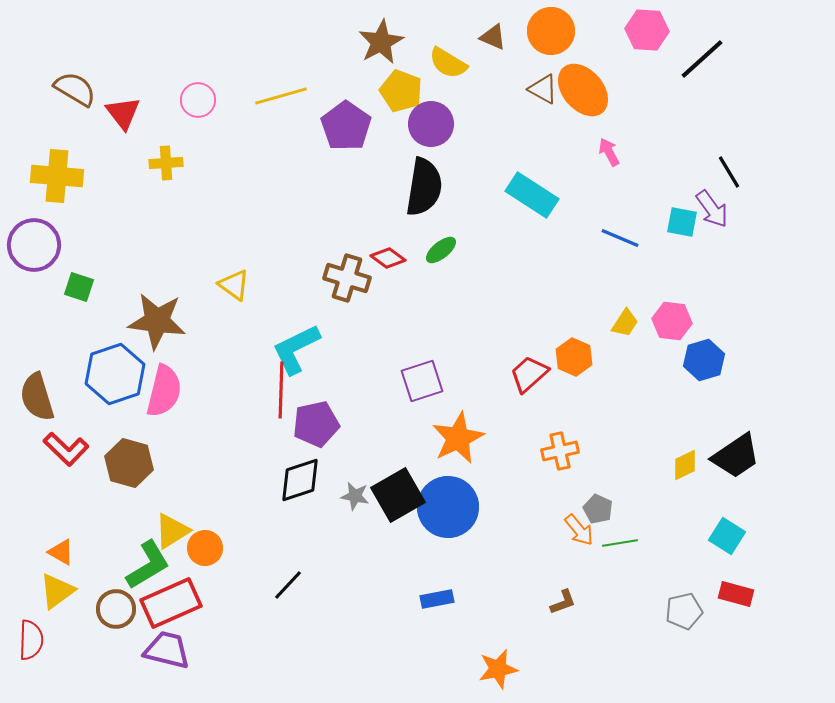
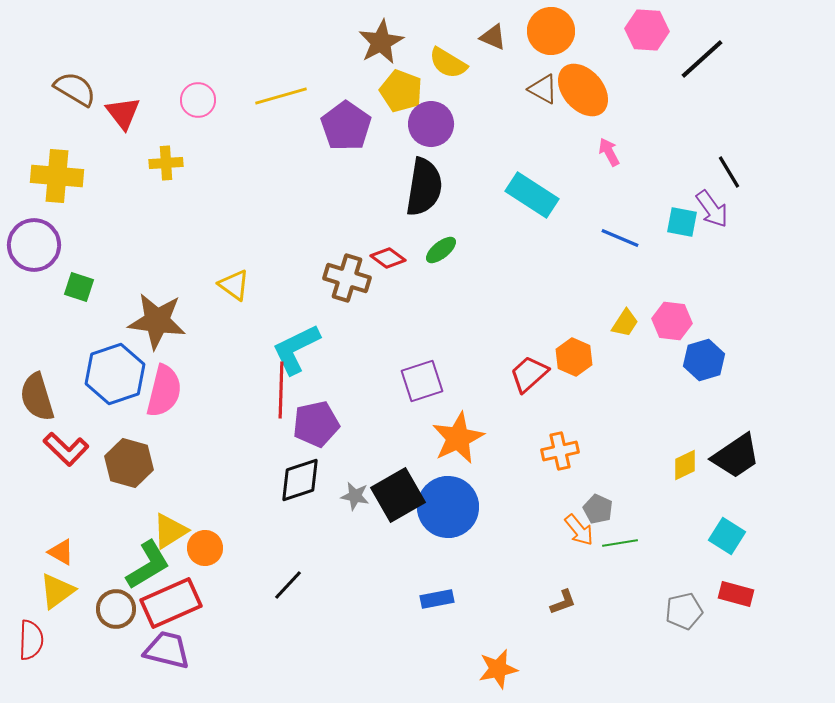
yellow triangle at (172, 531): moved 2 px left
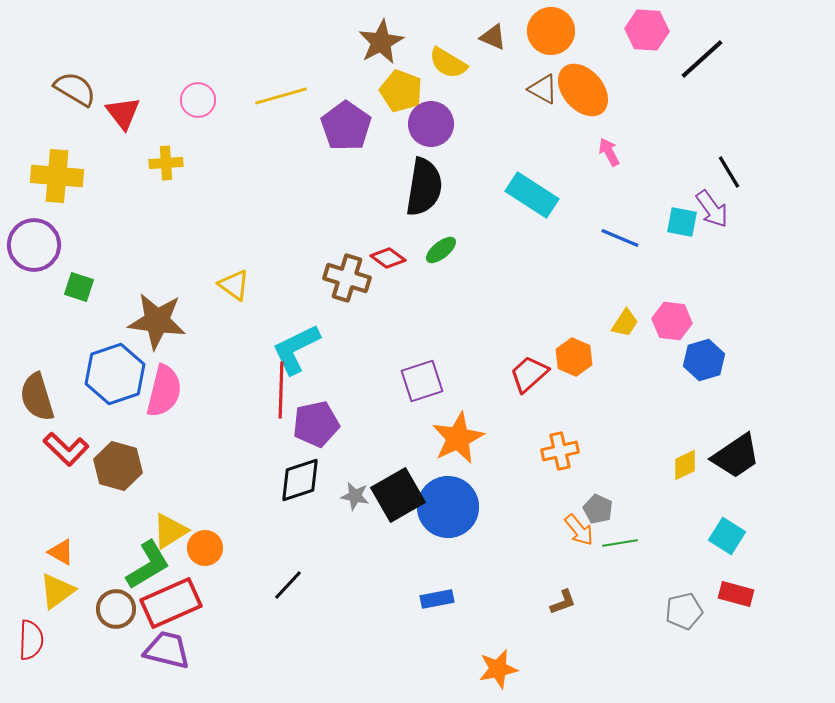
brown hexagon at (129, 463): moved 11 px left, 3 px down
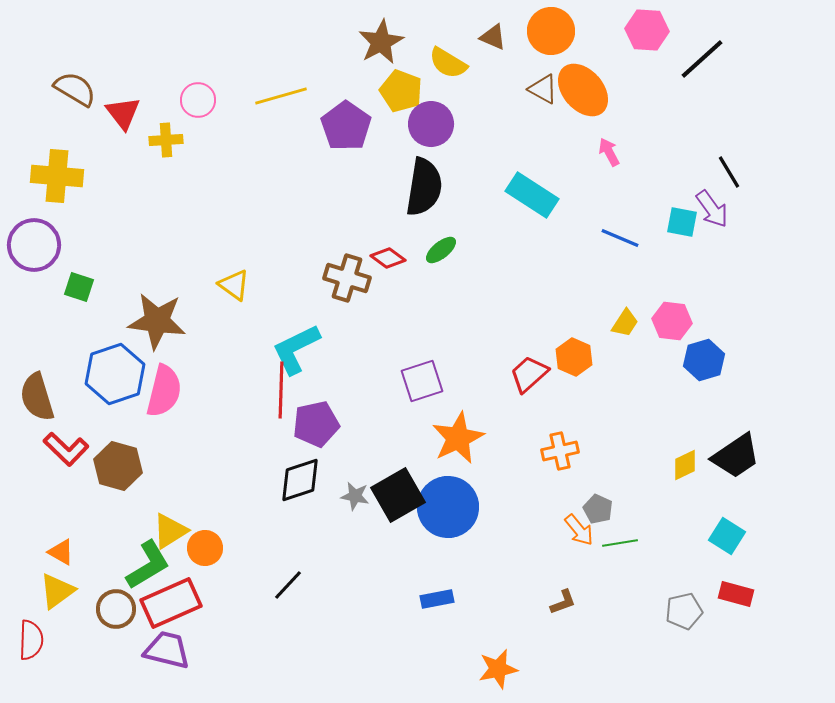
yellow cross at (166, 163): moved 23 px up
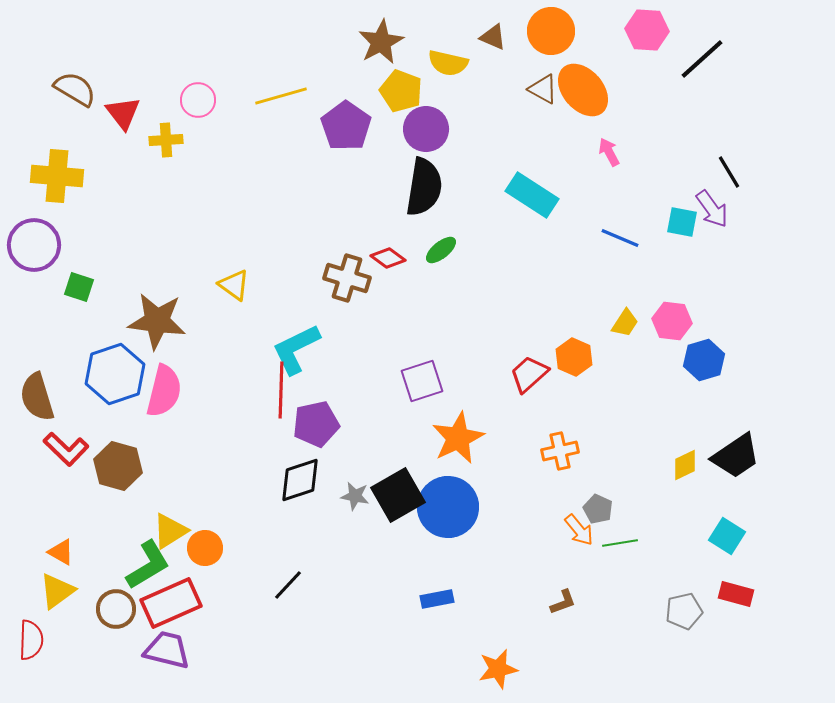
yellow semicircle at (448, 63): rotated 18 degrees counterclockwise
purple circle at (431, 124): moved 5 px left, 5 px down
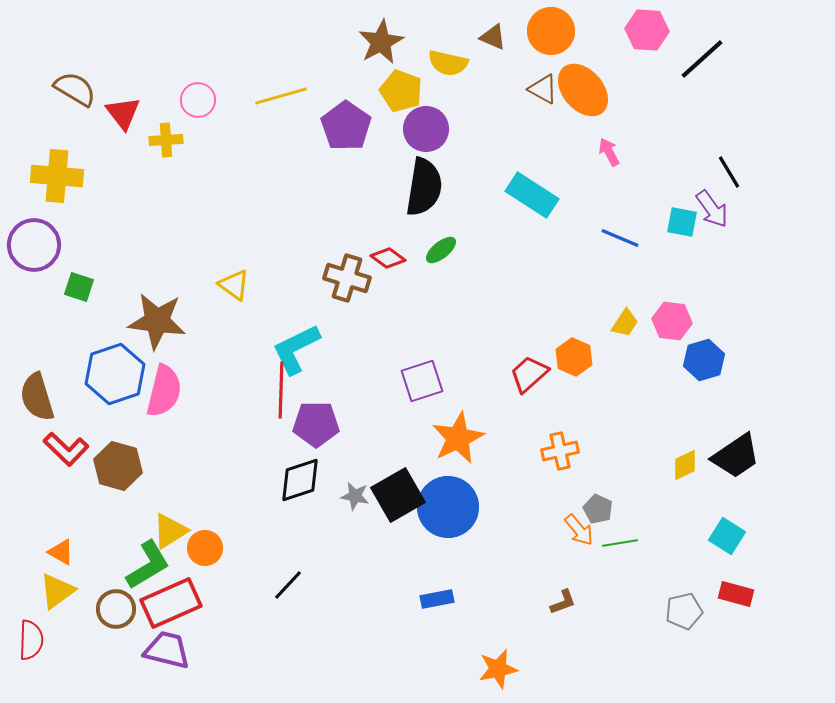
purple pentagon at (316, 424): rotated 12 degrees clockwise
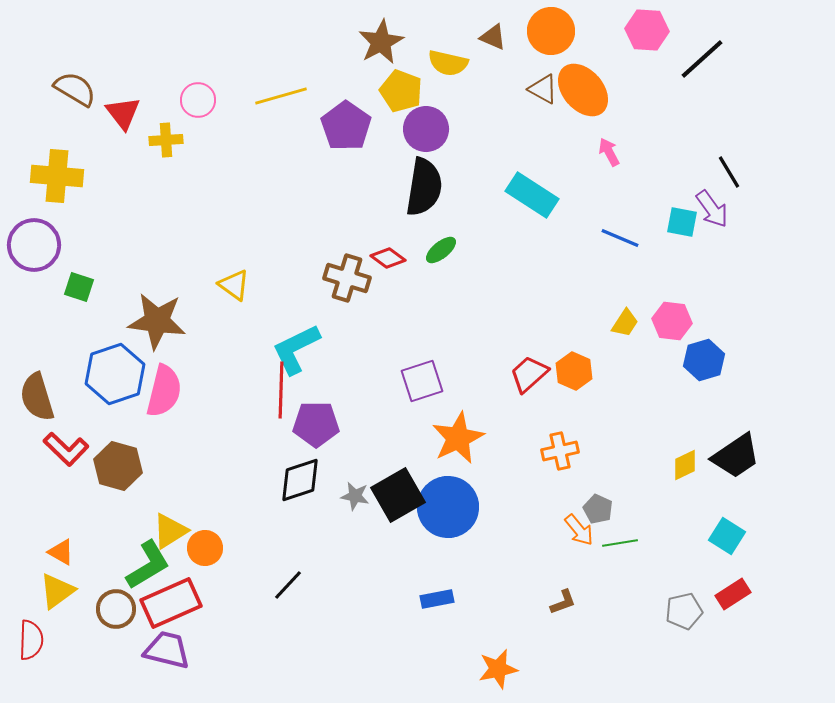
orange hexagon at (574, 357): moved 14 px down
red rectangle at (736, 594): moved 3 px left; rotated 48 degrees counterclockwise
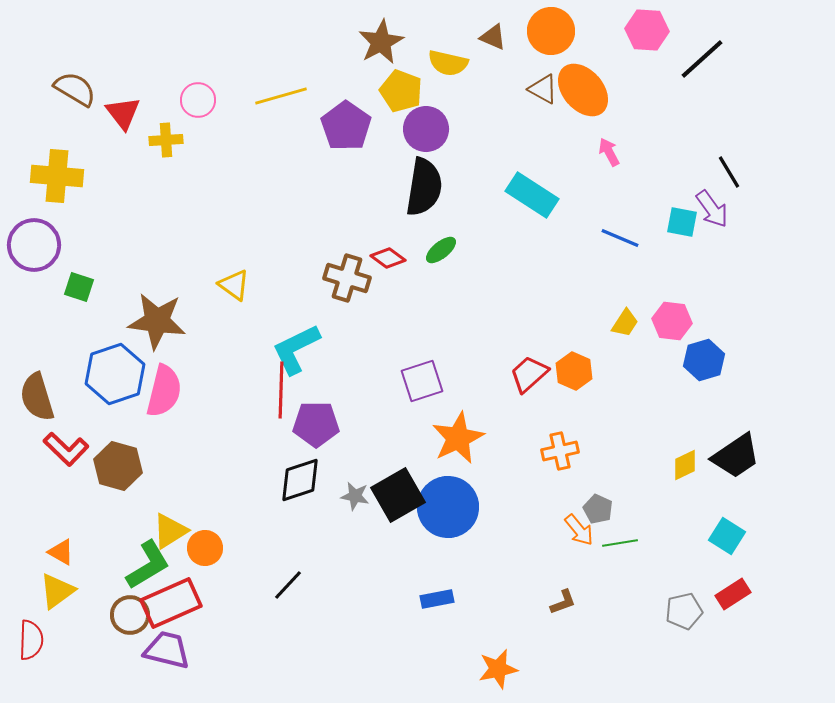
brown circle at (116, 609): moved 14 px right, 6 px down
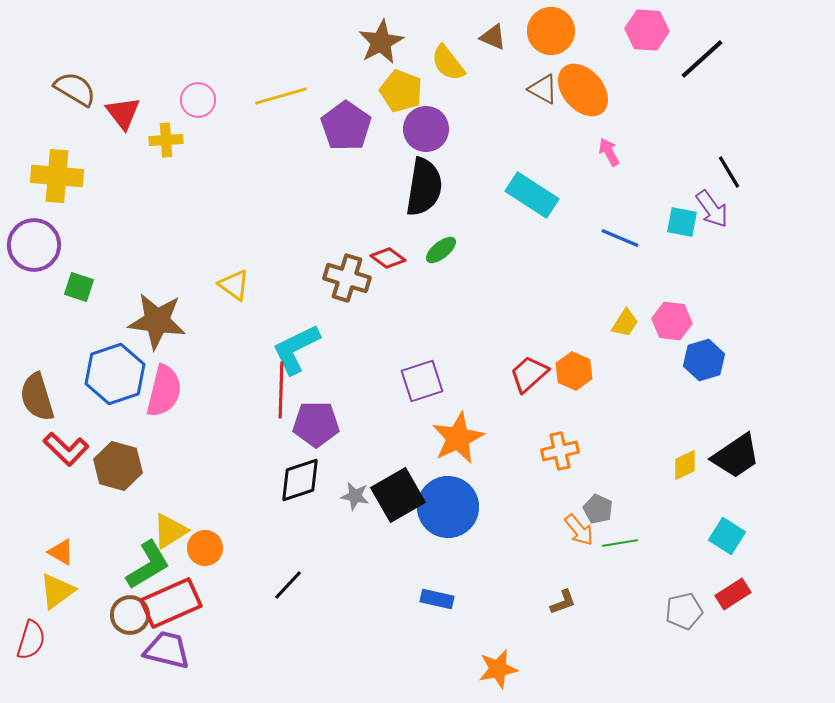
yellow semicircle at (448, 63): rotated 39 degrees clockwise
blue rectangle at (437, 599): rotated 24 degrees clockwise
red semicircle at (31, 640): rotated 15 degrees clockwise
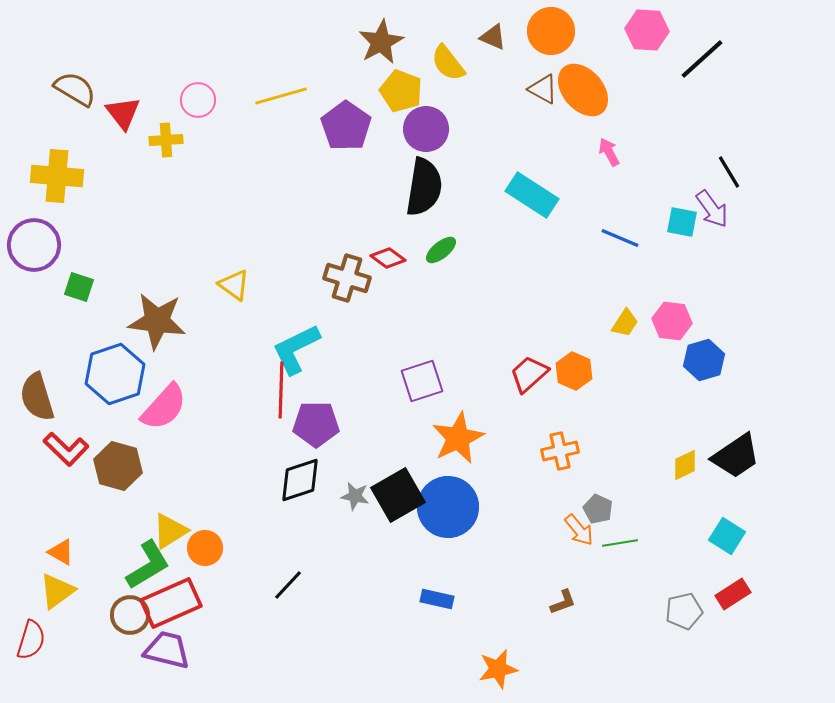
pink semicircle at (164, 391): moved 16 px down; rotated 28 degrees clockwise
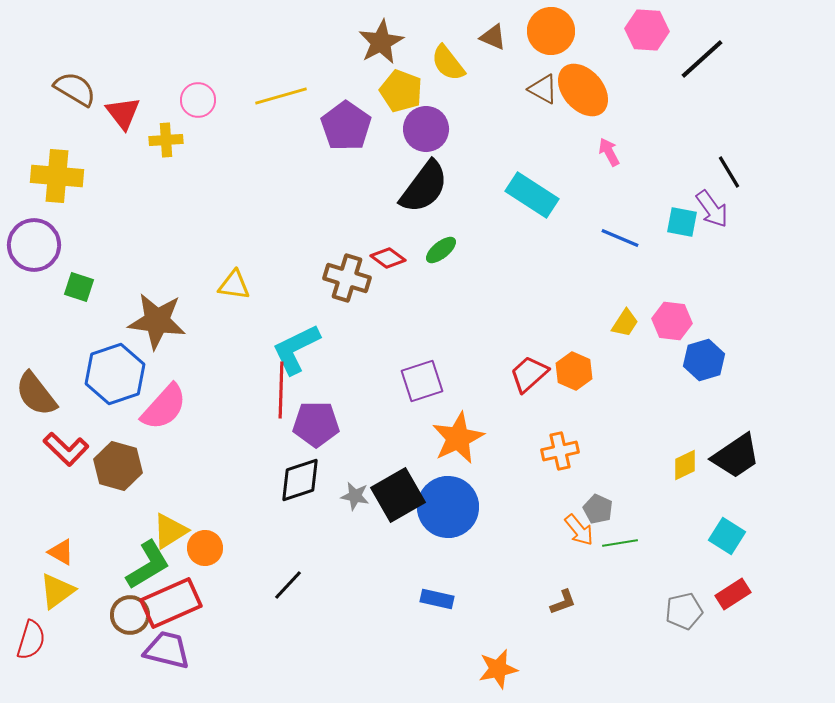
black semicircle at (424, 187): rotated 28 degrees clockwise
yellow triangle at (234, 285): rotated 28 degrees counterclockwise
brown semicircle at (37, 397): moved 1 px left, 3 px up; rotated 21 degrees counterclockwise
